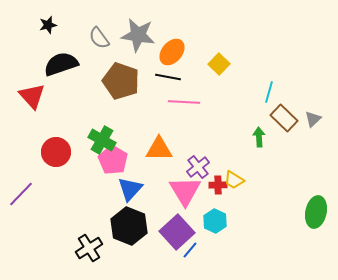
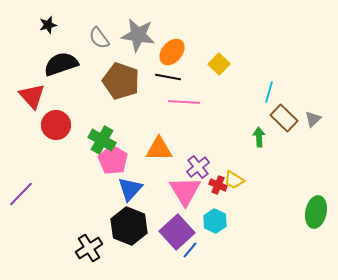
red circle: moved 27 px up
red cross: rotated 24 degrees clockwise
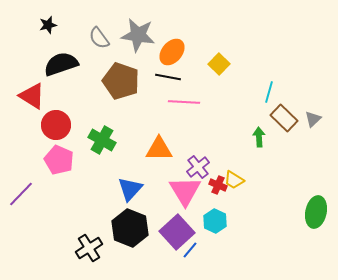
red triangle: rotated 16 degrees counterclockwise
pink pentagon: moved 54 px left; rotated 8 degrees counterclockwise
black hexagon: moved 1 px right, 2 px down
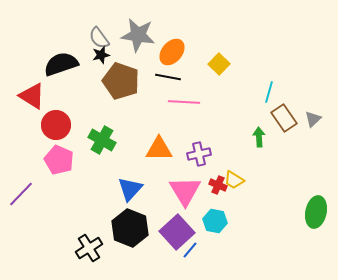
black star: moved 53 px right, 30 px down
brown rectangle: rotated 12 degrees clockwise
purple cross: moved 1 px right, 13 px up; rotated 25 degrees clockwise
cyan hexagon: rotated 15 degrees counterclockwise
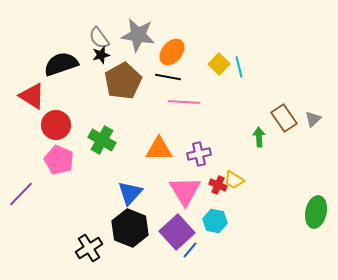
brown pentagon: moved 2 px right; rotated 24 degrees clockwise
cyan line: moved 30 px left, 25 px up; rotated 30 degrees counterclockwise
blue triangle: moved 4 px down
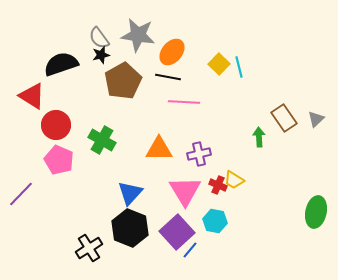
gray triangle: moved 3 px right
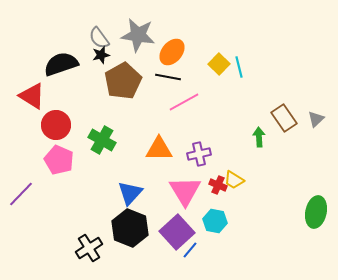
pink line: rotated 32 degrees counterclockwise
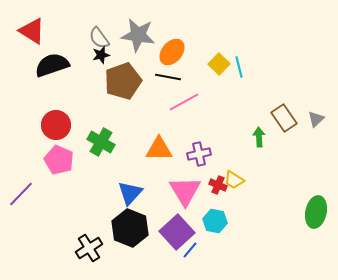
black semicircle: moved 9 px left, 1 px down
brown pentagon: rotated 9 degrees clockwise
red triangle: moved 65 px up
green cross: moved 1 px left, 2 px down
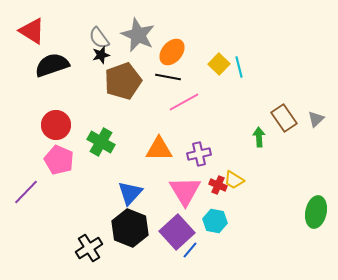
gray star: rotated 16 degrees clockwise
purple line: moved 5 px right, 2 px up
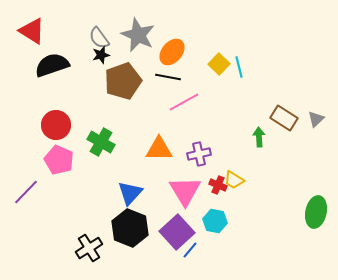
brown rectangle: rotated 24 degrees counterclockwise
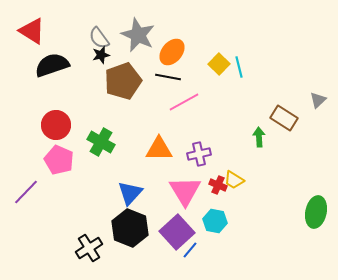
gray triangle: moved 2 px right, 19 px up
